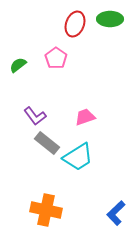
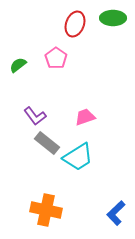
green ellipse: moved 3 px right, 1 px up
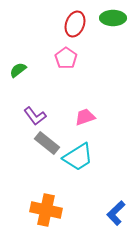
pink pentagon: moved 10 px right
green semicircle: moved 5 px down
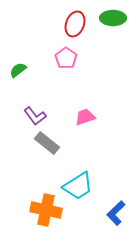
cyan trapezoid: moved 29 px down
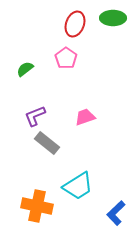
green semicircle: moved 7 px right, 1 px up
purple L-shape: rotated 105 degrees clockwise
orange cross: moved 9 px left, 4 px up
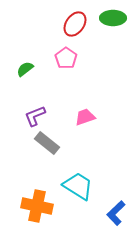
red ellipse: rotated 15 degrees clockwise
cyan trapezoid: rotated 116 degrees counterclockwise
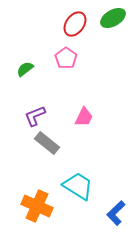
green ellipse: rotated 30 degrees counterclockwise
pink trapezoid: moved 1 px left; rotated 135 degrees clockwise
orange cross: rotated 12 degrees clockwise
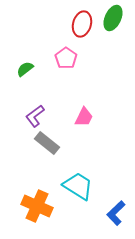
green ellipse: rotated 35 degrees counterclockwise
red ellipse: moved 7 px right; rotated 20 degrees counterclockwise
purple L-shape: rotated 15 degrees counterclockwise
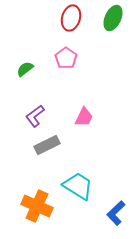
red ellipse: moved 11 px left, 6 px up
gray rectangle: moved 2 px down; rotated 65 degrees counterclockwise
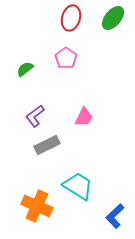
green ellipse: rotated 15 degrees clockwise
blue L-shape: moved 1 px left, 3 px down
